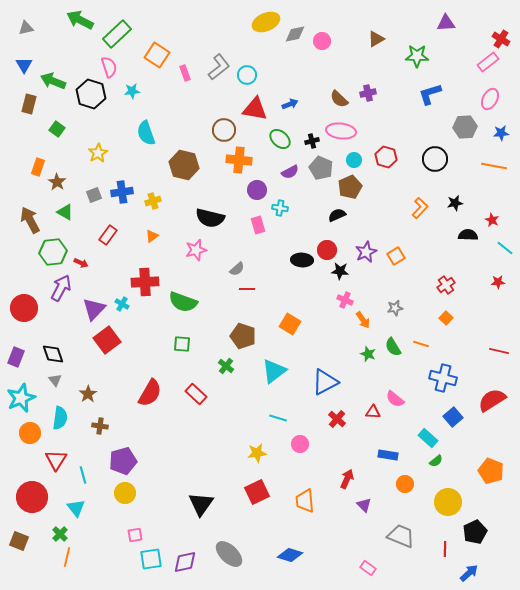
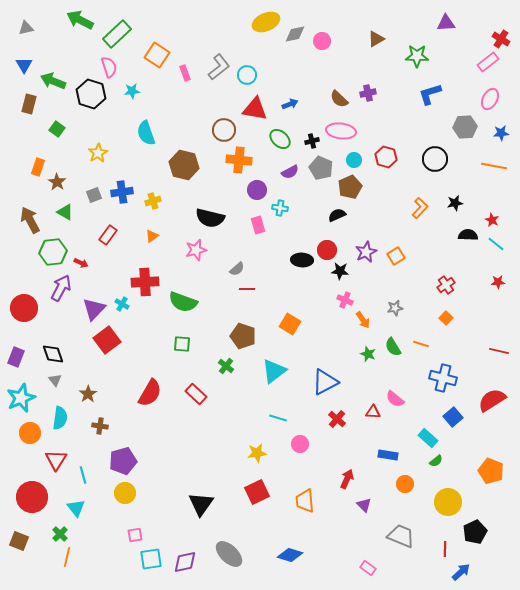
cyan line at (505, 248): moved 9 px left, 4 px up
blue arrow at (469, 573): moved 8 px left, 1 px up
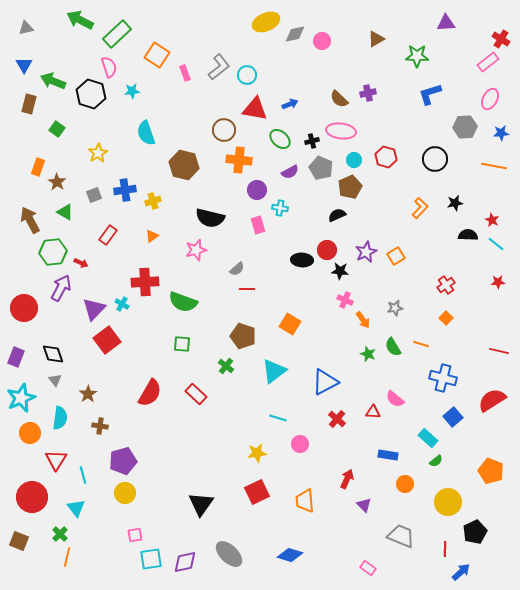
blue cross at (122, 192): moved 3 px right, 2 px up
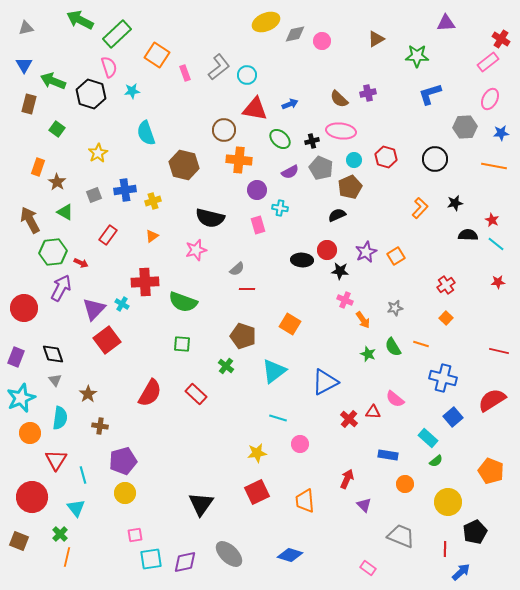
red cross at (337, 419): moved 12 px right
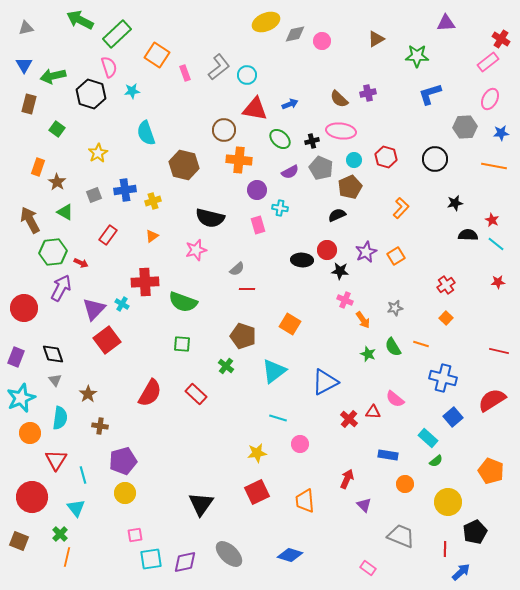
green arrow at (53, 81): moved 5 px up; rotated 35 degrees counterclockwise
orange L-shape at (420, 208): moved 19 px left
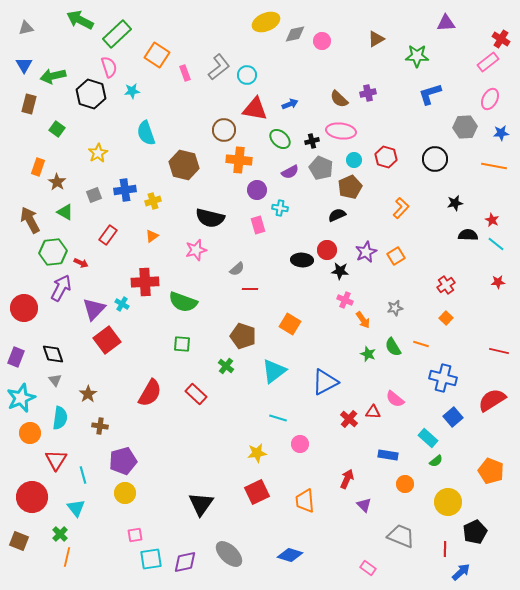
red line at (247, 289): moved 3 px right
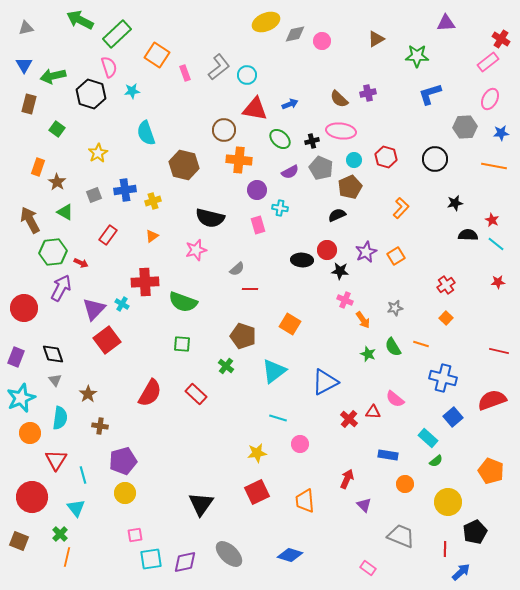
red semicircle at (492, 400): rotated 12 degrees clockwise
